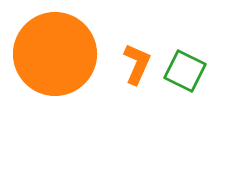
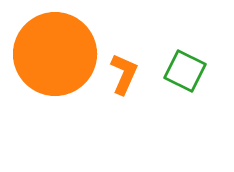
orange L-shape: moved 13 px left, 10 px down
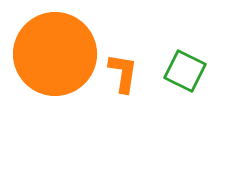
orange L-shape: moved 1 px left, 1 px up; rotated 15 degrees counterclockwise
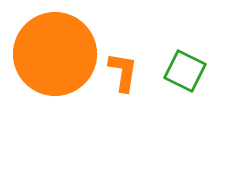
orange L-shape: moved 1 px up
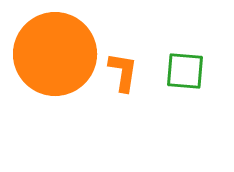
green square: rotated 21 degrees counterclockwise
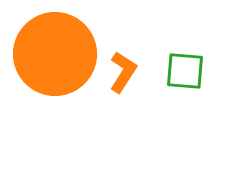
orange L-shape: rotated 24 degrees clockwise
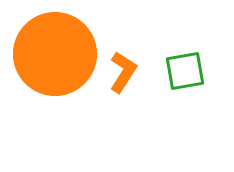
green square: rotated 15 degrees counterclockwise
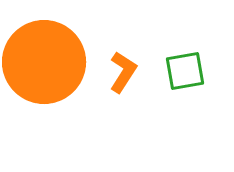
orange circle: moved 11 px left, 8 px down
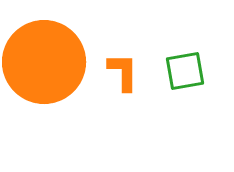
orange L-shape: rotated 33 degrees counterclockwise
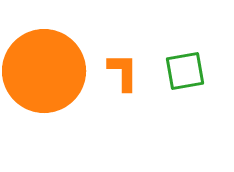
orange circle: moved 9 px down
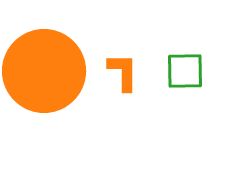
green square: rotated 9 degrees clockwise
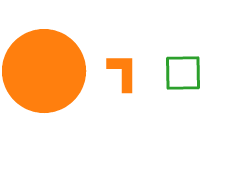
green square: moved 2 px left, 2 px down
